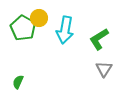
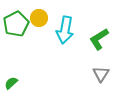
green pentagon: moved 7 px left, 4 px up; rotated 15 degrees clockwise
gray triangle: moved 3 px left, 5 px down
green semicircle: moved 7 px left, 1 px down; rotated 24 degrees clockwise
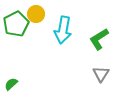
yellow circle: moved 3 px left, 4 px up
cyan arrow: moved 2 px left
green semicircle: moved 1 px down
